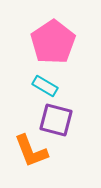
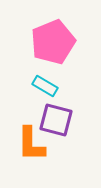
pink pentagon: rotated 12 degrees clockwise
orange L-shape: moved 7 px up; rotated 21 degrees clockwise
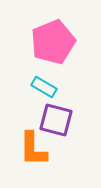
cyan rectangle: moved 1 px left, 1 px down
orange L-shape: moved 2 px right, 5 px down
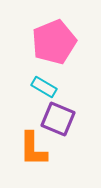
pink pentagon: moved 1 px right
purple square: moved 2 px right, 1 px up; rotated 8 degrees clockwise
